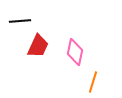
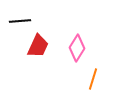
pink diamond: moved 2 px right, 4 px up; rotated 20 degrees clockwise
orange line: moved 3 px up
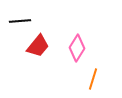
red trapezoid: rotated 15 degrees clockwise
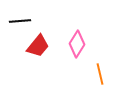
pink diamond: moved 4 px up
orange line: moved 7 px right, 5 px up; rotated 30 degrees counterclockwise
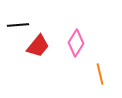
black line: moved 2 px left, 4 px down
pink diamond: moved 1 px left, 1 px up
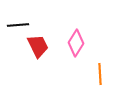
red trapezoid: rotated 65 degrees counterclockwise
orange line: rotated 10 degrees clockwise
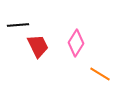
orange line: rotated 55 degrees counterclockwise
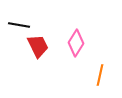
black line: moved 1 px right; rotated 15 degrees clockwise
orange line: moved 1 px down; rotated 70 degrees clockwise
